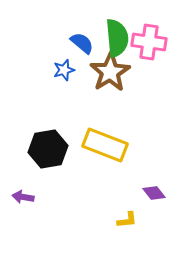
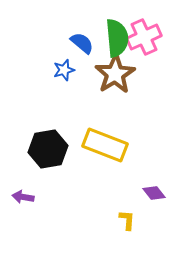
pink cross: moved 5 px left, 5 px up; rotated 32 degrees counterclockwise
brown star: moved 5 px right, 2 px down
yellow L-shape: rotated 80 degrees counterclockwise
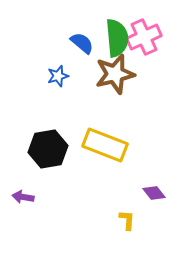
blue star: moved 6 px left, 6 px down
brown star: rotated 18 degrees clockwise
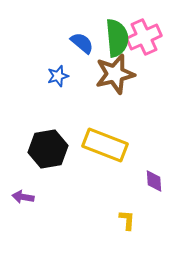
purple diamond: moved 12 px up; rotated 35 degrees clockwise
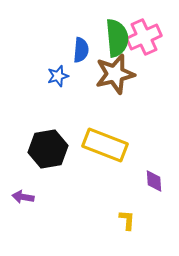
blue semicircle: moved 1 px left, 7 px down; rotated 55 degrees clockwise
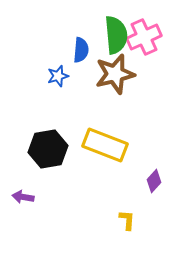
green semicircle: moved 1 px left, 3 px up
purple diamond: rotated 45 degrees clockwise
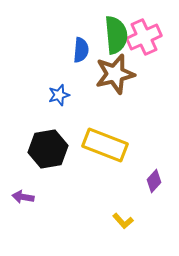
blue star: moved 1 px right, 19 px down
yellow L-shape: moved 4 px left, 1 px down; rotated 135 degrees clockwise
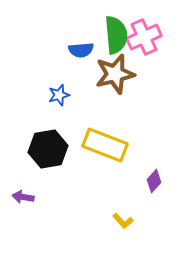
blue semicircle: rotated 80 degrees clockwise
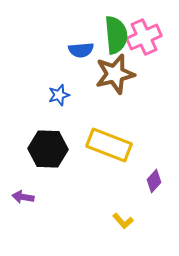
yellow rectangle: moved 4 px right
black hexagon: rotated 12 degrees clockwise
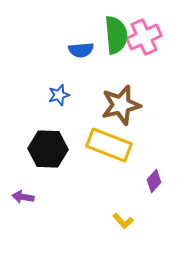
brown star: moved 6 px right, 31 px down
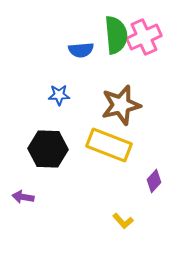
blue star: rotated 15 degrees clockwise
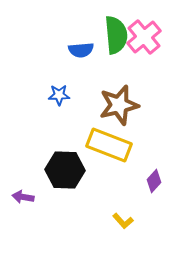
pink cross: rotated 16 degrees counterclockwise
brown star: moved 2 px left
black hexagon: moved 17 px right, 21 px down
